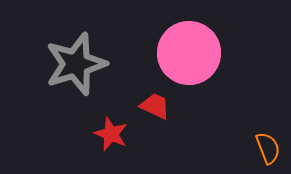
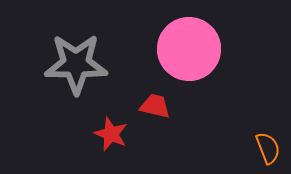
pink circle: moved 4 px up
gray star: rotated 18 degrees clockwise
red trapezoid: rotated 12 degrees counterclockwise
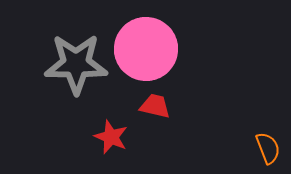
pink circle: moved 43 px left
red star: moved 3 px down
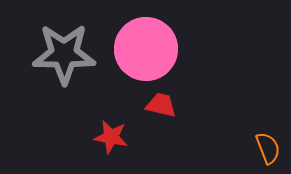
gray star: moved 12 px left, 10 px up
red trapezoid: moved 6 px right, 1 px up
red star: rotated 12 degrees counterclockwise
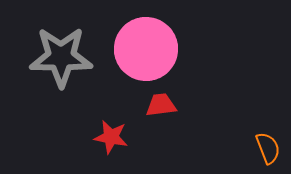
gray star: moved 3 px left, 3 px down
red trapezoid: rotated 20 degrees counterclockwise
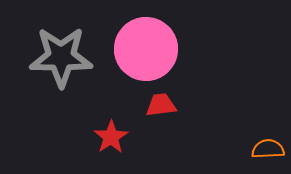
red star: rotated 28 degrees clockwise
orange semicircle: moved 1 px down; rotated 72 degrees counterclockwise
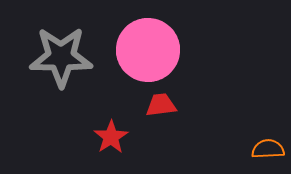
pink circle: moved 2 px right, 1 px down
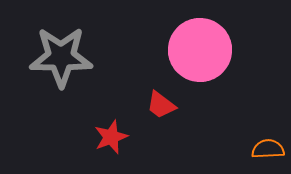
pink circle: moved 52 px right
red trapezoid: rotated 136 degrees counterclockwise
red star: rotated 12 degrees clockwise
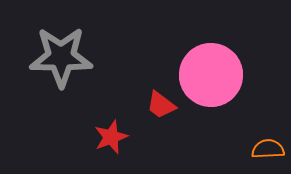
pink circle: moved 11 px right, 25 px down
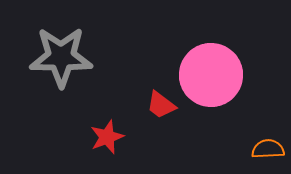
red star: moved 4 px left
